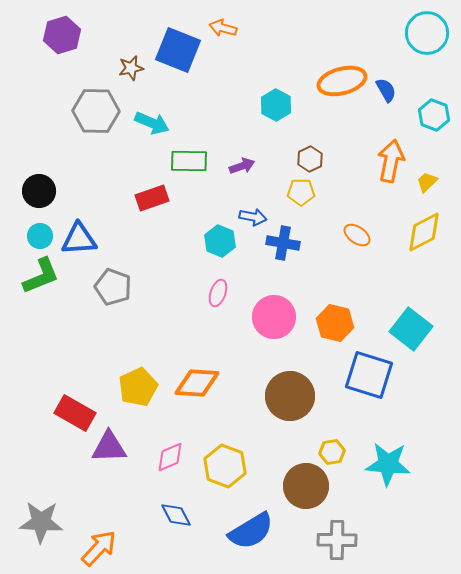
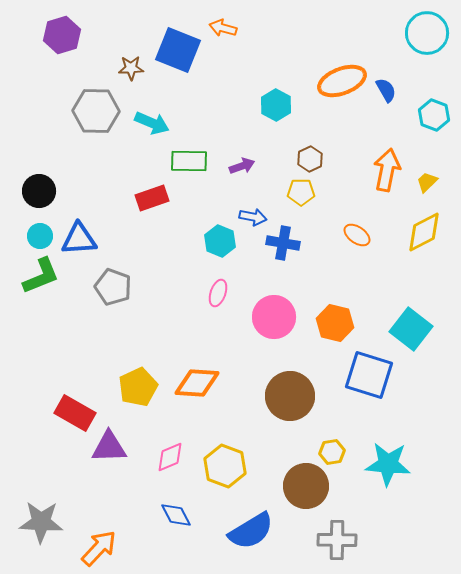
brown star at (131, 68): rotated 10 degrees clockwise
orange ellipse at (342, 81): rotated 6 degrees counterclockwise
orange arrow at (391, 161): moved 4 px left, 9 px down
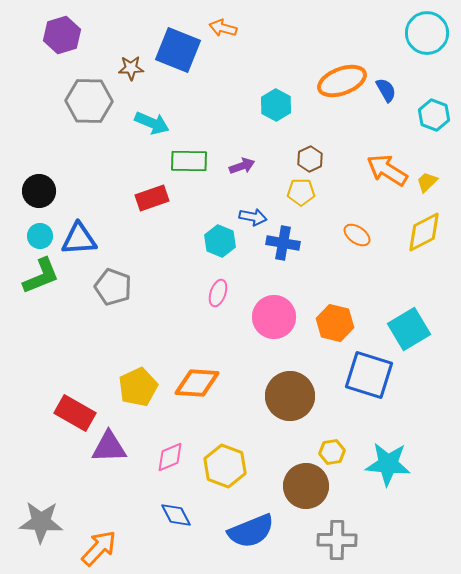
gray hexagon at (96, 111): moved 7 px left, 10 px up
orange arrow at (387, 170): rotated 69 degrees counterclockwise
cyan square at (411, 329): moved 2 px left; rotated 21 degrees clockwise
blue semicircle at (251, 531): rotated 9 degrees clockwise
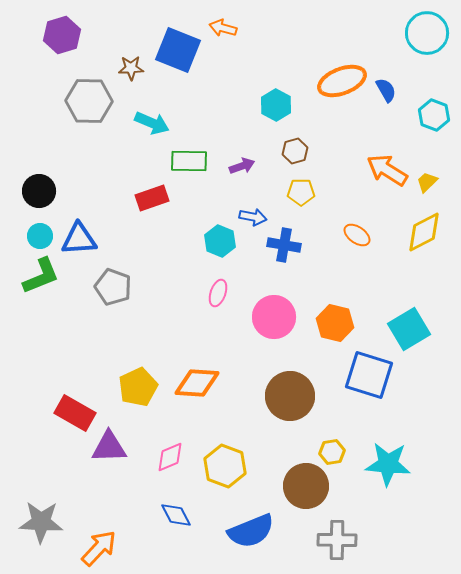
brown hexagon at (310, 159): moved 15 px left, 8 px up; rotated 10 degrees clockwise
blue cross at (283, 243): moved 1 px right, 2 px down
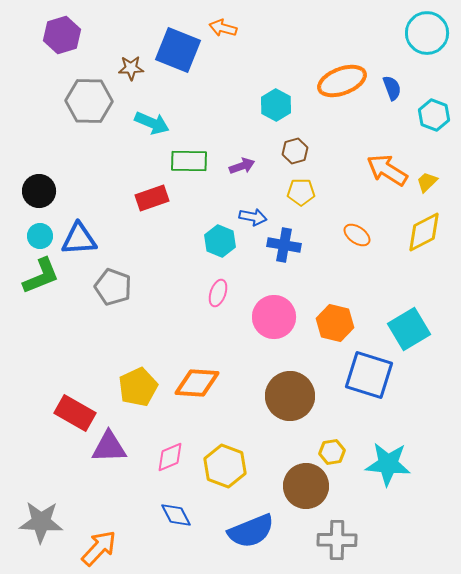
blue semicircle at (386, 90): moved 6 px right, 2 px up; rotated 10 degrees clockwise
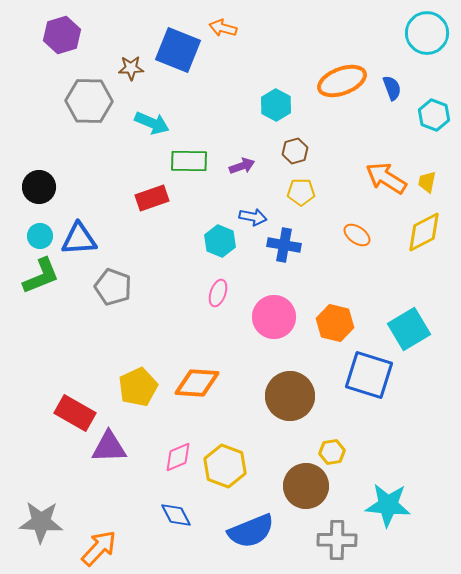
orange arrow at (387, 170): moved 1 px left, 8 px down
yellow trapezoid at (427, 182): rotated 35 degrees counterclockwise
black circle at (39, 191): moved 4 px up
pink diamond at (170, 457): moved 8 px right
cyan star at (388, 464): moved 41 px down
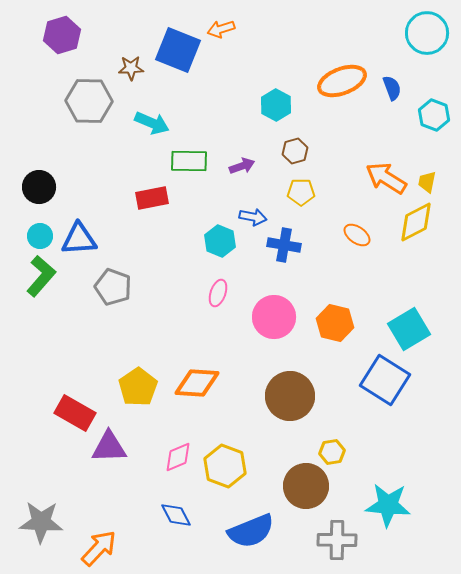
orange arrow at (223, 28): moved 2 px left, 1 px down; rotated 32 degrees counterclockwise
red rectangle at (152, 198): rotated 8 degrees clockwise
yellow diamond at (424, 232): moved 8 px left, 10 px up
green L-shape at (41, 276): rotated 27 degrees counterclockwise
blue square at (369, 375): moved 16 px right, 5 px down; rotated 15 degrees clockwise
yellow pentagon at (138, 387): rotated 9 degrees counterclockwise
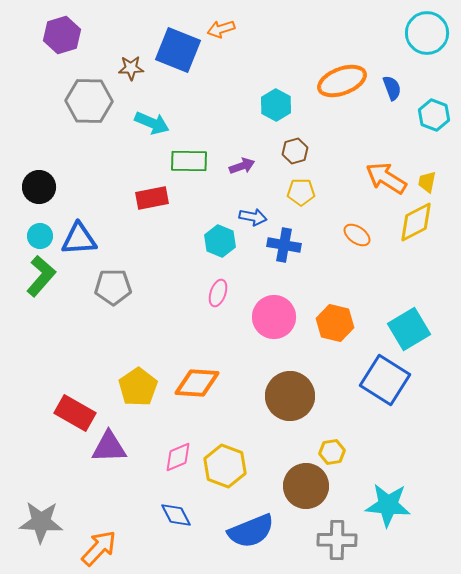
gray pentagon at (113, 287): rotated 21 degrees counterclockwise
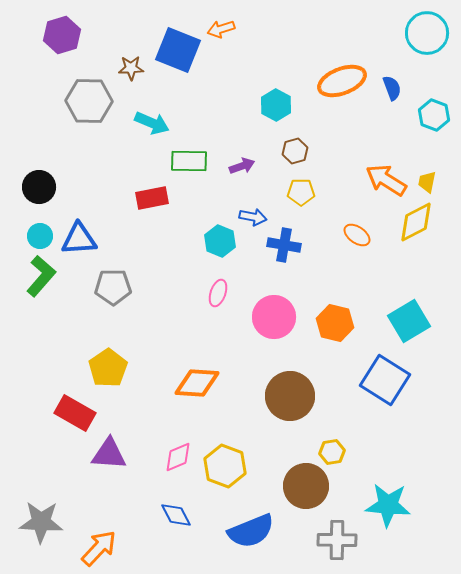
orange arrow at (386, 178): moved 2 px down
cyan square at (409, 329): moved 8 px up
yellow pentagon at (138, 387): moved 30 px left, 19 px up
purple triangle at (109, 447): moved 7 px down; rotated 6 degrees clockwise
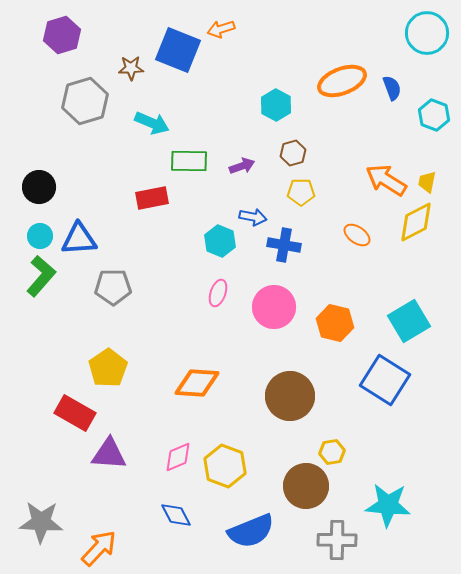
gray hexagon at (89, 101): moved 4 px left; rotated 18 degrees counterclockwise
brown hexagon at (295, 151): moved 2 px left, 2 px down
pink circle at (274, 317): moved 10 px up
